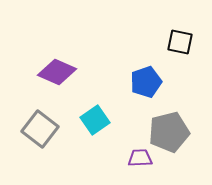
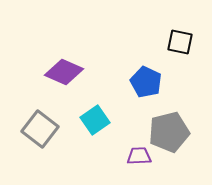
purple diamond: moved 7 px right
blue pentagon: rotated 28 degrees counterclockwise
purple trapezoid: moved 1 px left, 2 px up
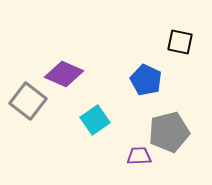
purple diamond: moved 2 px down
blue pentagon: moved 2 px up
gray square: moved 12 px left, 28 px up
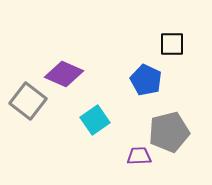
black square: moved 8 px left, 2 px down; rotated 12 degrees counterclockwise
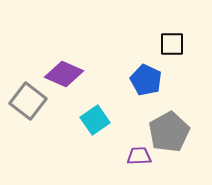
gray pentagon: rotated 15 degrees counterclockwise
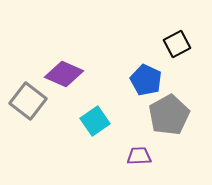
black square: moved 5 px right; rotated 28 degrees counterclockwise
cyan square: moved 1 px down
gray pentagon: moved 17 px up
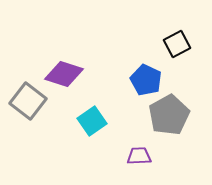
purple diamond: rotated 6 degrees counterclockwise
cyan square: moved 3 px left
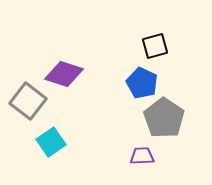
black square: moved 22 px left, 2 px down; rotated 12 degrees clockwise
blue pentagon: moved 4 px left, 3 px down
gray pentagon: moved 5 px left, 3 px down; rotated 9 degrees counterclockwise
cyan square: moved 41 px left, 21 px down
purple trapezoid: moved 3 px right
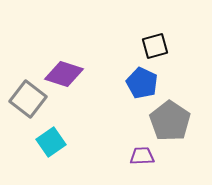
gray square: moved 2 px up
gray pentagon: moved 6 px right, 3 px down
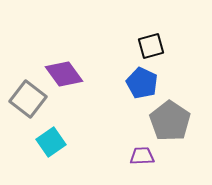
black square: moved 4 px left
purple diamond: rotated 36 degrees clockwise
